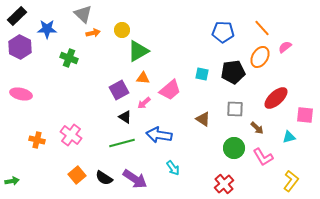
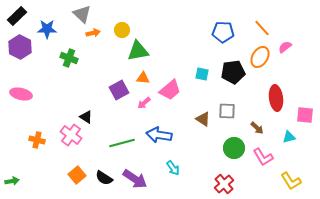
gray triangle: moved 1 px left
green triangle: rotated 20 degrees clockwise
red ellipse: rotated 55 degrees counterclockwise
gray square: moved 8 px left, 2 px down
black triangle: moved 39 px left
yellow L-shape: rotated 110 degrees clockwise
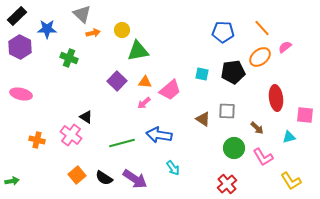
orange ellipse: rotated 20 degrees clockwise
orange triangle: moved 2 px right, 4 px down
purple square: moved 2 px left, 9 px up; rotated 18 degrees counterclockwise
red cross: moved 3 px right
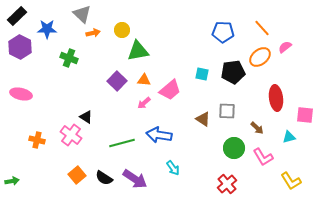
orange triangle: moved 1 px left, 2 px up
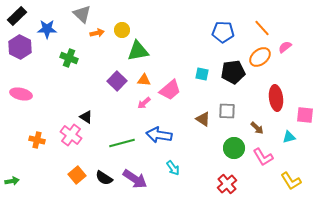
orange arrow: moved 4 px right
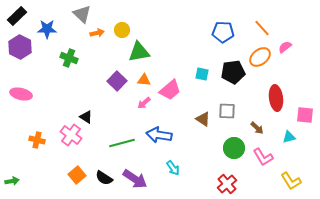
green triangle: moved 1 px right, 1 px down
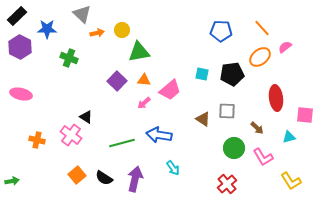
blue pentagon: moved 2 px left, 1 px up
black pentagon: moved 1 px left, 2 px down
purple arrow: rotated 110 degrees counterclockwise
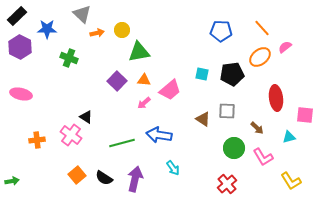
orange cross: rotated 21 degrees counterclockwise
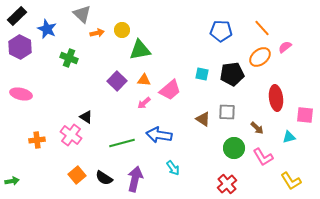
blue star: rotated 24 degrees clockwise
green triangle: moved 1 px right, 2 px up
gray square: moved 1 px down
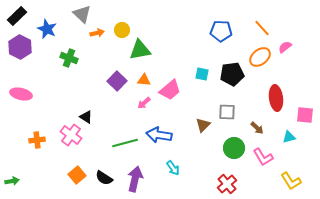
brown triangle: moved 6 px down; rotated 42 degrees clockwise
green line: moved 3 px right
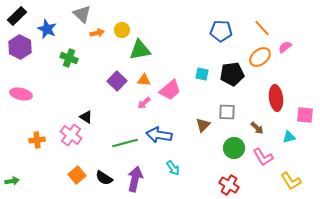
red cross: moved 2 px right, 1 px down; rotated 18 degrees counterclockwise
